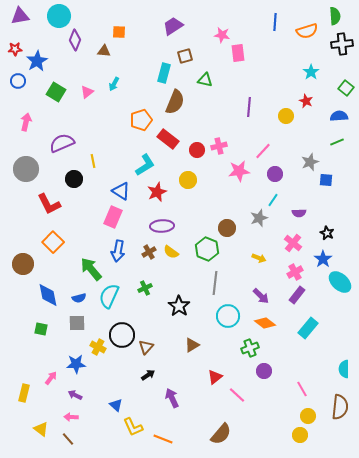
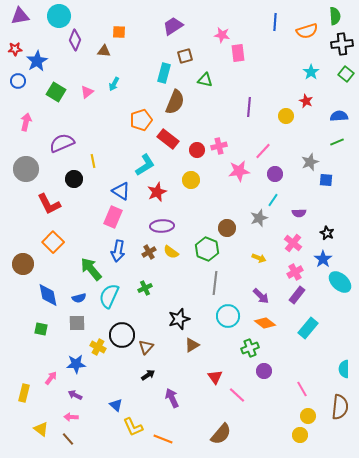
green square at (346, 88): moved 14 px up
yellow circle at (188, 180): moved 3 px right
black star at (179, 306): moved 13 px down; rotated 20 degrees clockwise
red triangle at (215, 377): rotated 28 degrees counterclockwise
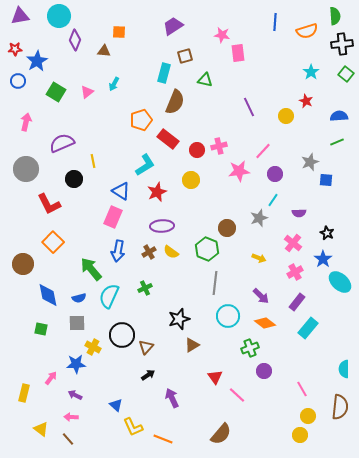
purple line at (249, 107): rotated 30 degrees counterclockwise
purple rectangle at (297, 295): moved 7 px down
yellow cross at (98, 347): moved 5 px left
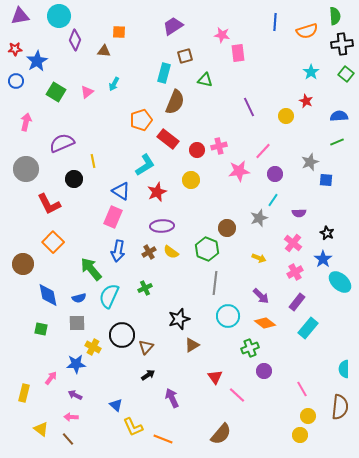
blue circle at (18, 81): moved 2 px left
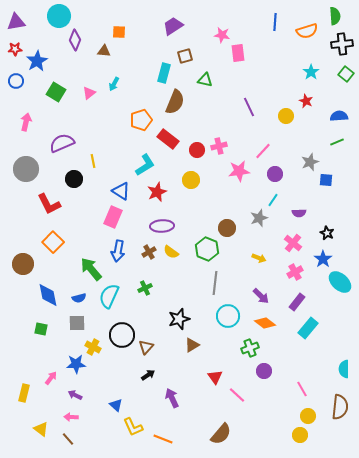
purple triangle at (20, 16): moved 4 px left, 6 px down
pink triangle at (87, 92): moved 2 px right, 1 px down
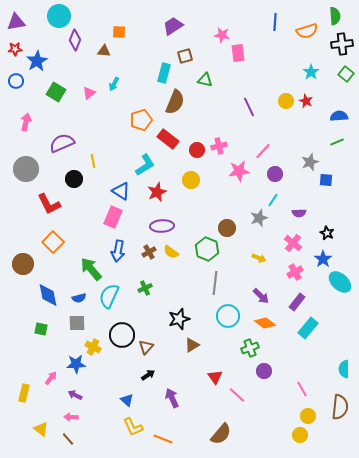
yellow circle at (286, 116): moved 15 px up
blue triangle at (116, 405): moved 11 px right, 5 px up
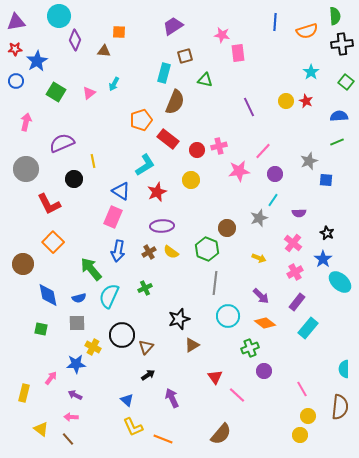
green square at (346, 74): moved 8 px down
gray star at (310, 162): moved 1 px left, 1 px up
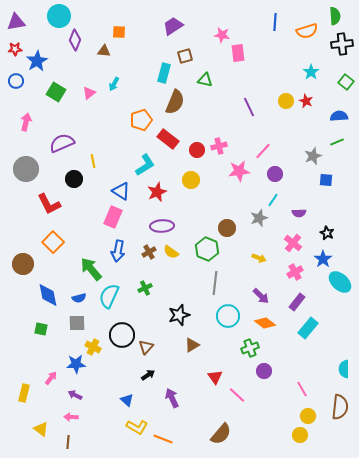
gray star at (309, 161): moved 4 px right, 5 px up
black star at (179, 319): moved 4 px up
yellow L-shape at (133, 427): moved 4 px right; rotated 35 degrees counterclockwise
brown line at (68, 439): moved 3 px down; rotated 48 degrees clockwise
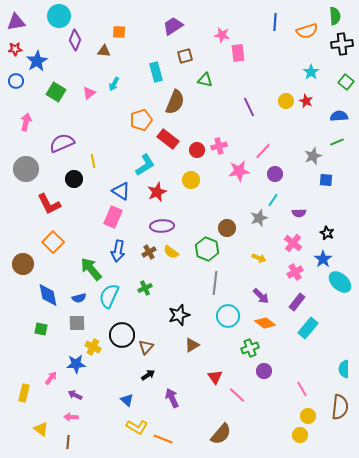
cyan rectangle at (164, 73): moved 8 px left, 1 px up; rotated 30 degrees counterclockwise
